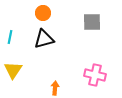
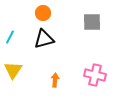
cyan line: rotated 16 degrees clockwise
orange arrow: moved 8 px up
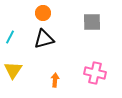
pink cross: moved 2 px up
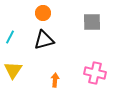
black triangle: moved 1 px down
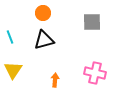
cyan line: rotated 48 degrees counterclockwise
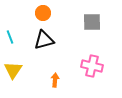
pink cross: moved 3 px left, 7 px up
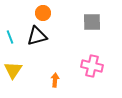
black triangle: moved 7 px left, 4 px up
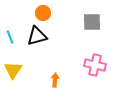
pink cross: moved 3 px right, 1 px up
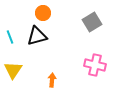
gray square: rotated 30 degrees counterclockwise
orange arrow: moved 3 px left
